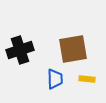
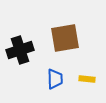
brown square: moved 8 px left, 11 px up
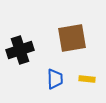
brown square: moved 7 px right
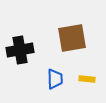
black cross: rotated 8 degrees clockwise
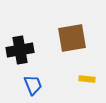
blue trapezoid: moved 22 px left, 6 px down; rotated 20 degrees counterclockwise
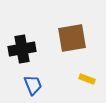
black cross: moved 2 px right, 1 px up
yellow rectangle: rotated 14 degrees clockwise
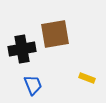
brown square: moved 17 px left, 4 px up
yellow rectangle: moved 1 px up
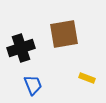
brown square: moved 9 px right
black cross: moved 1 px left, 1 px up; rotated 8 degrees counterclockwise
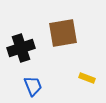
brown square: moved 1 px left, 1 px up
blue trapezoid: moved 1 px down
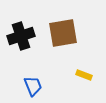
black cross: moved 12 px up
yellow rectangle: moved 3 px left, 3 px up
